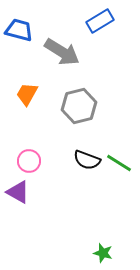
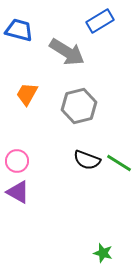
gray arrow: moved 5 px right
pink circle: moved 12 px left
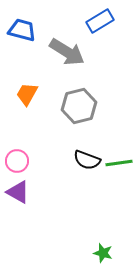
blue trapezoid: moved 3 px right
green line: rotated 40 degrees counterclockwise
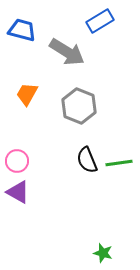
gray hexagon: rotated 24 degrees counterclockwise
black semicircle: rotated 48 degrees clockwise
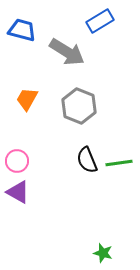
orange trapezoid: moved 5 px down
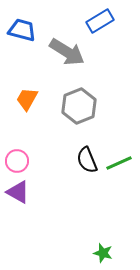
gray hexagon: rotated 16 degrees clockwise
green line: rotated 16 degrees counterclockwise
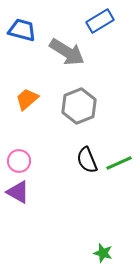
orange trapezoid: rotated 20 degrees clockwise
pink circle: moved 2 px right
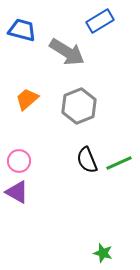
purple triangle: moved 1 px left
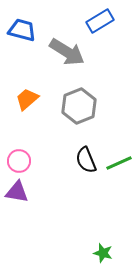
black semicircle: moved 1 px left
purple triangle: rotated 20 degrees counterclockwise
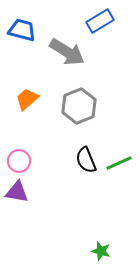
green star: moved 2 px left, 2 px up
